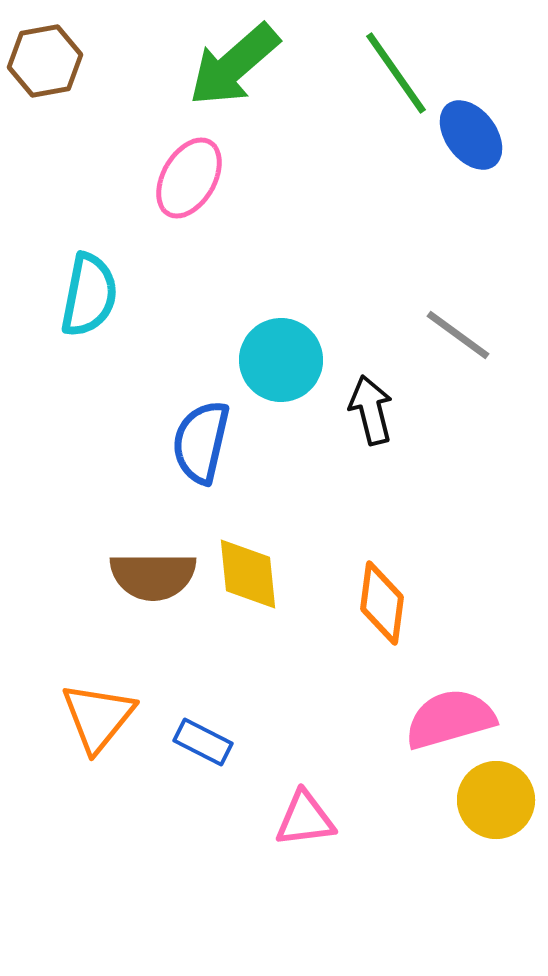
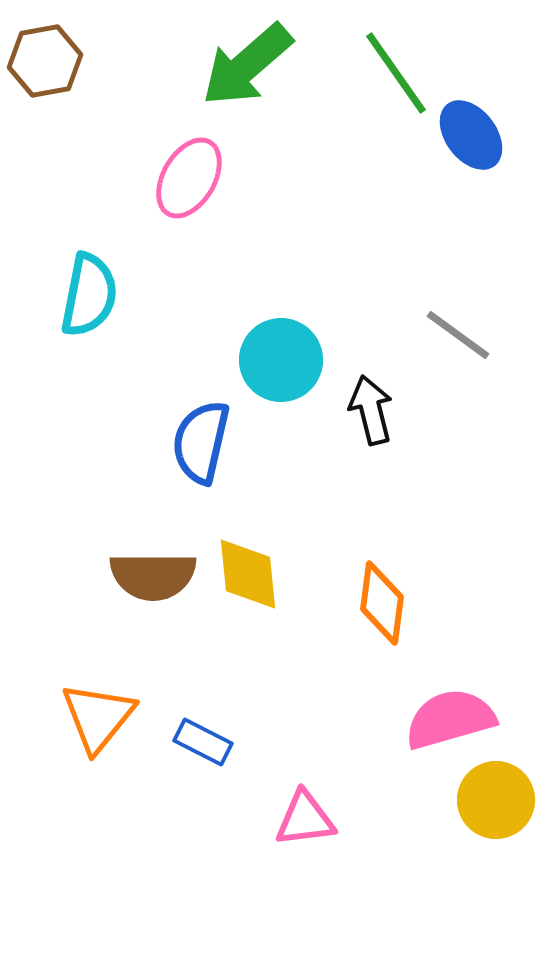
green arrow: moved 13 px right
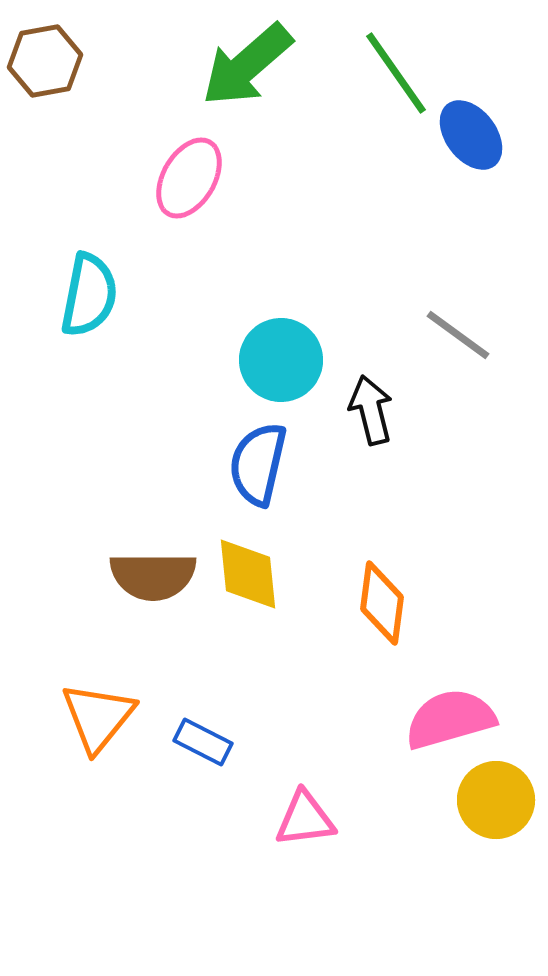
blue semicircle: moved 57 px right, 22 px down
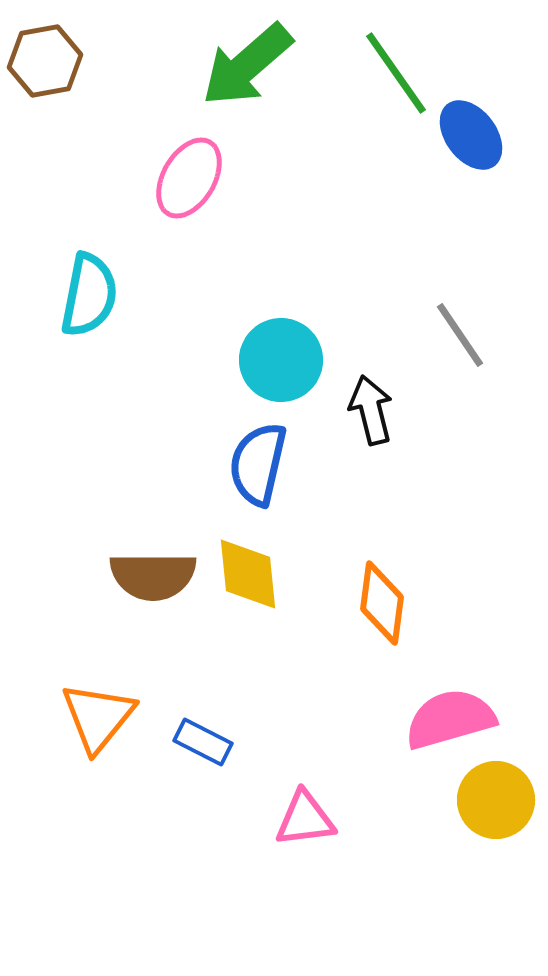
gray line: moved 2 px right; rotated 20 degrees clockwise
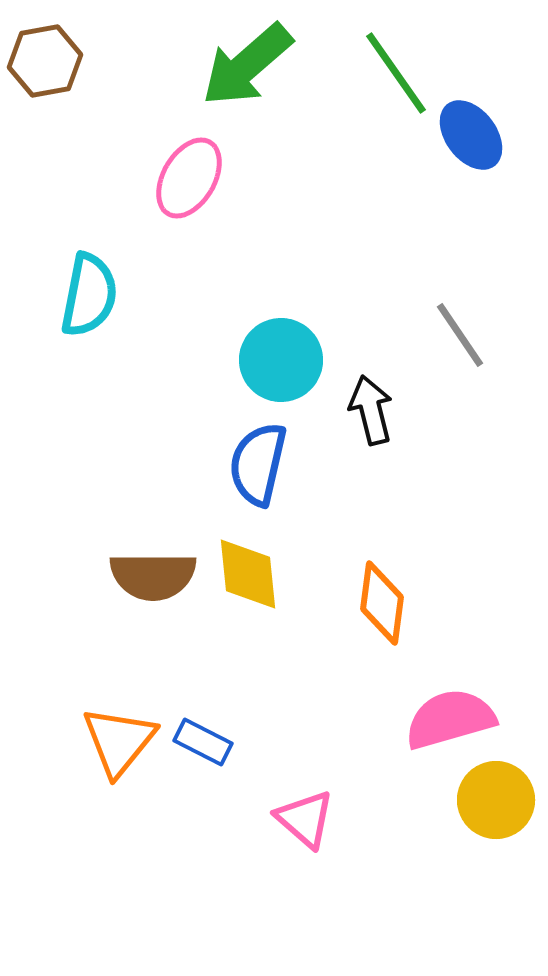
orange triangle: moved 21 px right, 24 px down
pink triangle: rotated 48 degrees clockwise
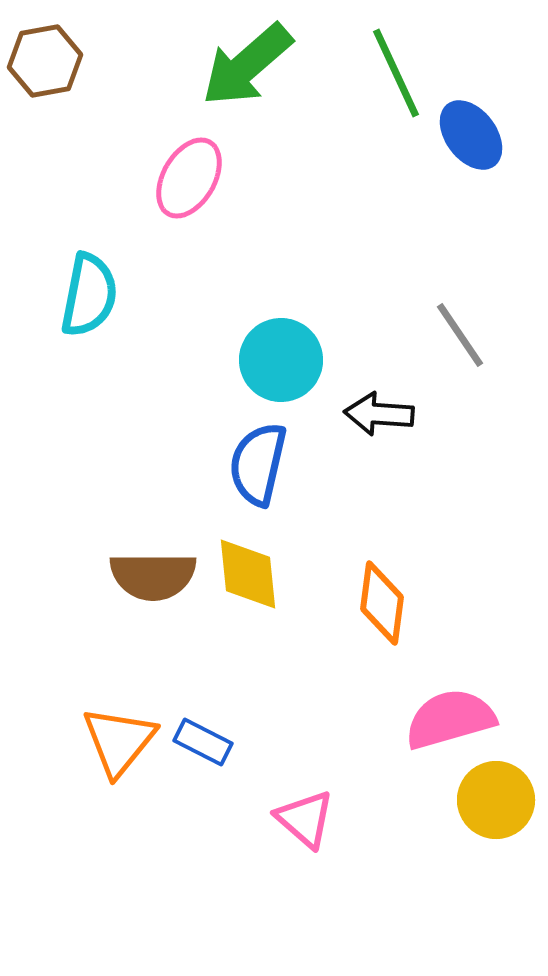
green line: rotated 10 degrees clockwise
black arrow: moved 8 px right, 4 px down; rotated 72 degrees counterclockwise
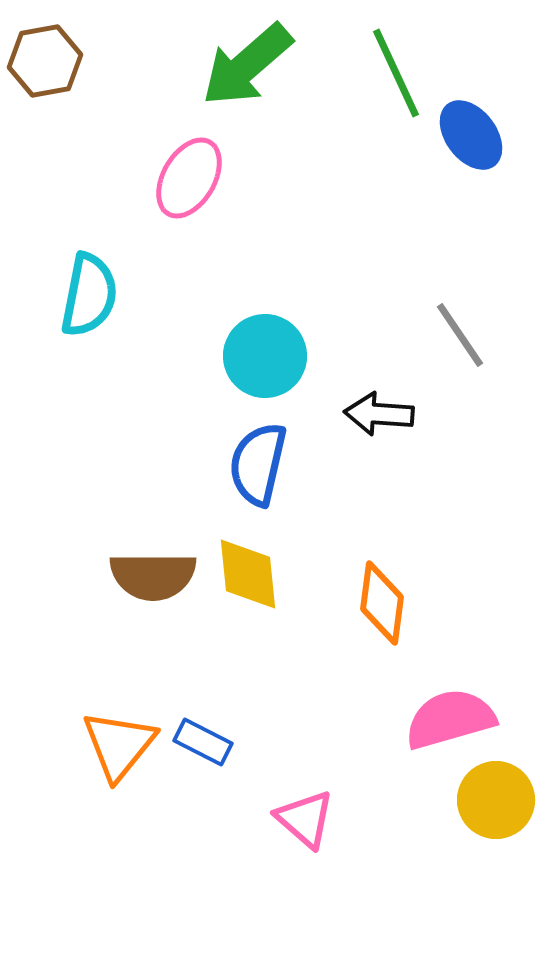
cyan circle: moved 16 px left, 4 px up
orange triangle: moved 4 px down
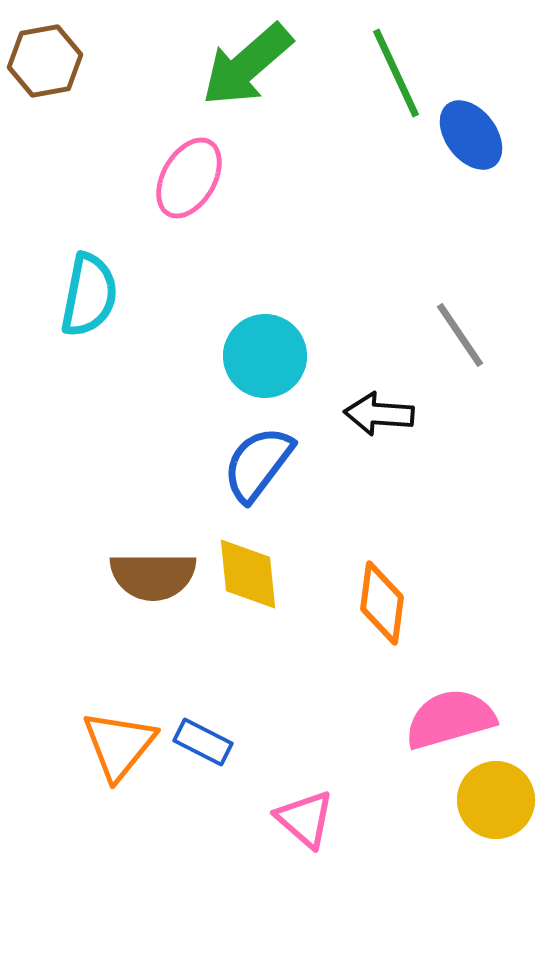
blue semicircle: rotated 24 degrees clockwise
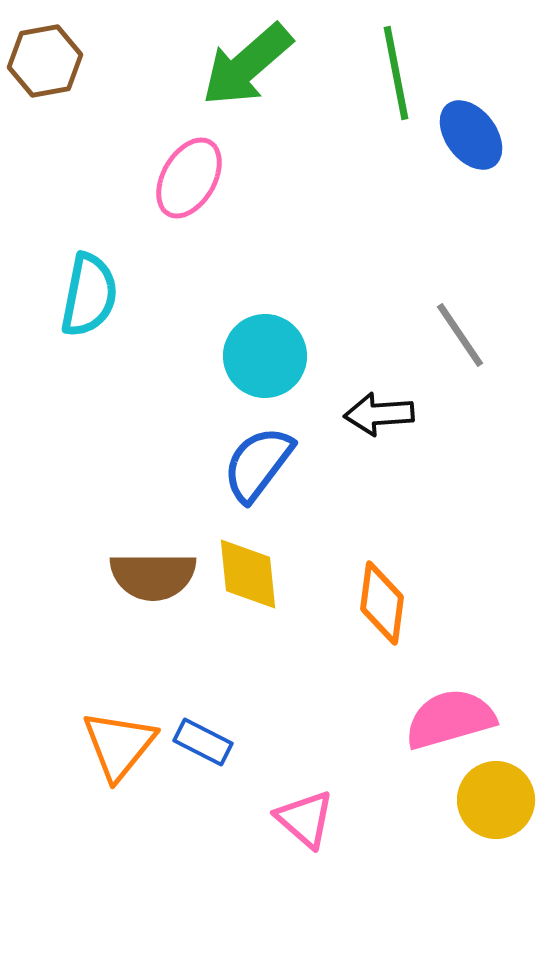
green line: rotated 14 degrees clockwise
black arrow: rotated 8 degrees counterclockwise
